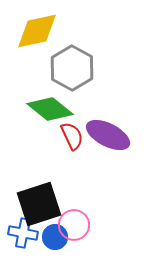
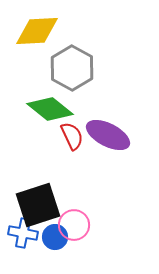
yellow diamond: rotated 9 degrees clockwise
black square: moved 1 px left, 1 px down
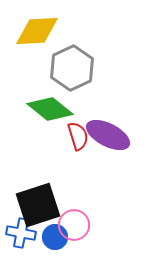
gray hexagon: rotated 6 degrees clockwise
red semicircle: moved 6 px right; rotated 8 degrees clockwise
blue cross: moved 2 px left
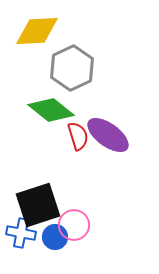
green diamond: moved 1 px right, 1 px down
purple ellipse: rotated 9 degrees clockwise
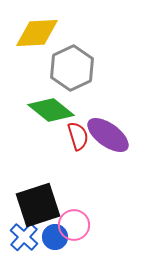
yellow diamond: moved 2 px down
blue cross: moved 3 px right, 4 px down; rotated 32 degrees clockwise
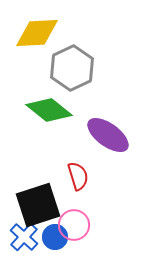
green diamond: moved 2 px left
red semicircle: moved 40 px down
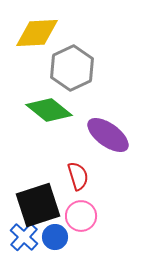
pink circle: moved 7 px right, 9 px up
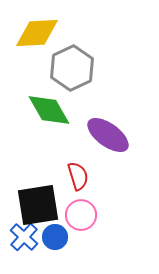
green diamond: rotated 21 degrees clockwise
black square: rotated 9 degrees clockwise
pink circle: moved 1 px up
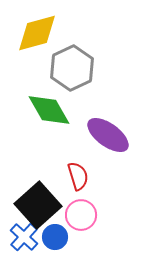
yellow diamond: rotated 12 degrees counterclockwise
black square: rotated 33 degrees counterclockwise
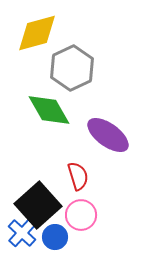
blue cross: moved 2 px left, 4 px up
